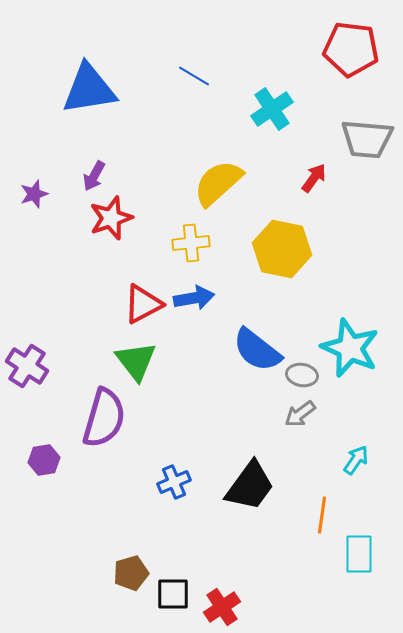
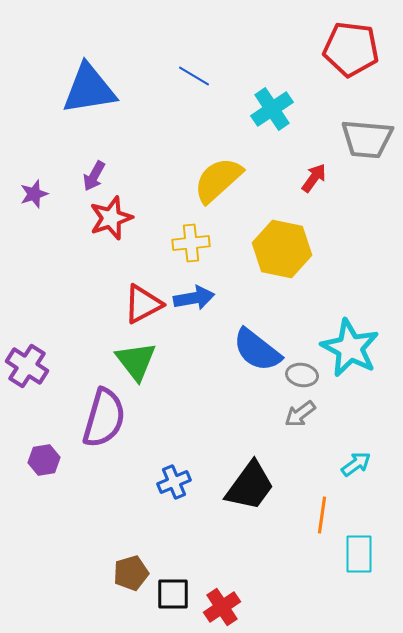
yellow semicircle: moved 3 px up
cyan star: rotated 4 degrees clockwise
cyan arrow: moved 4 px down; rotated 20 degrees clockwise
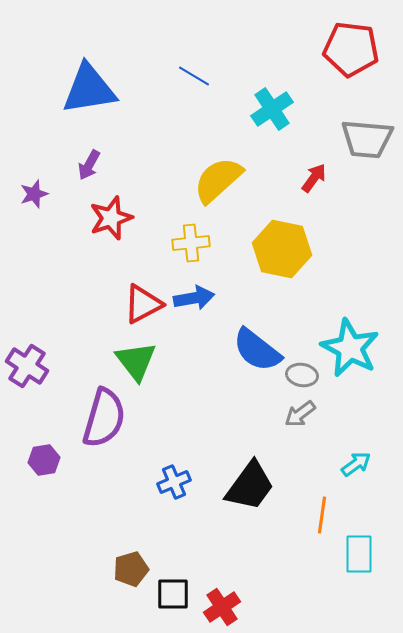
purple arrow: moved 5 px left, 11 px up
brown pentagon: moved 4 px up
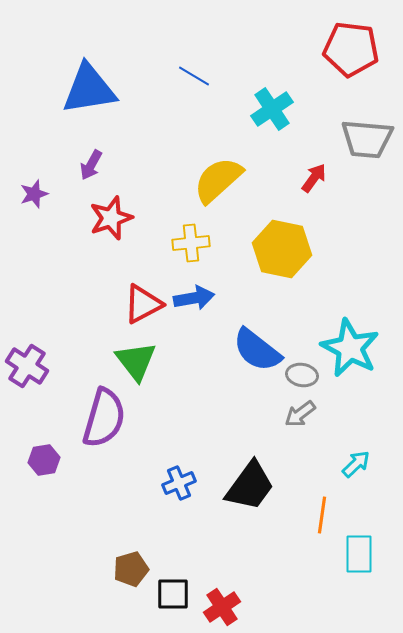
purple arrow: moved 2 px right
cyan arrow: rotated 8 degrees counterclockwise
blue cross: moved 5 px right, 1 px down
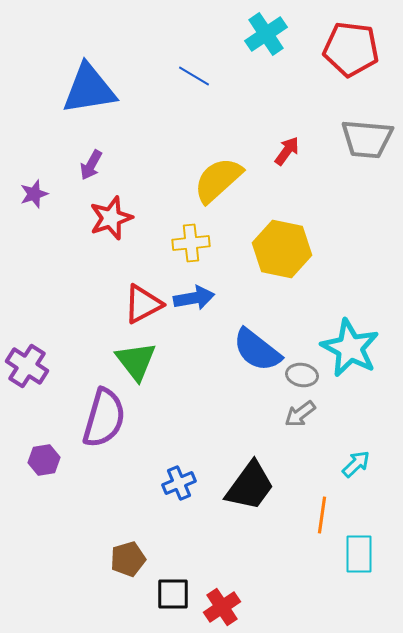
cyan cross: moved 6 px left, 75 px up
red arrow: moved 27 px left, 27 px up
brown pentagon: moved 3 px left, 10 px up
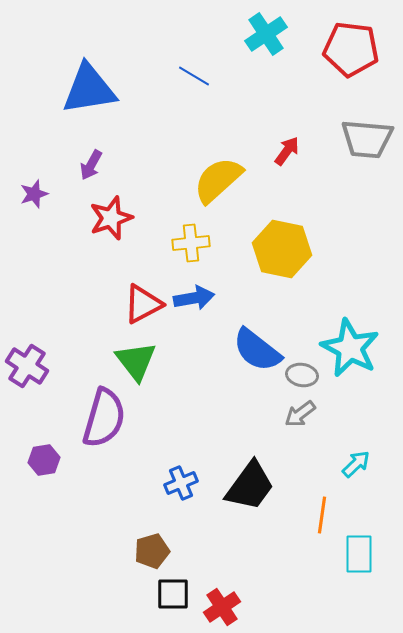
blue cross: moved 2 px right
brown pentagon: moved 24 px right, 8 px up
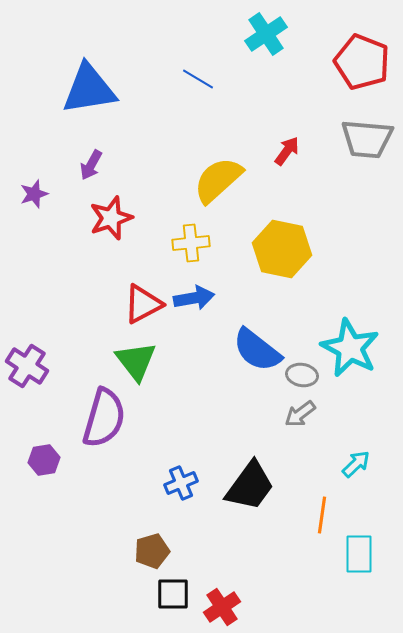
red pentagon: moved 11 px right, 13 px down; rotated 14 degrees clockwise
blue line: moved 4 px right, 3 px down
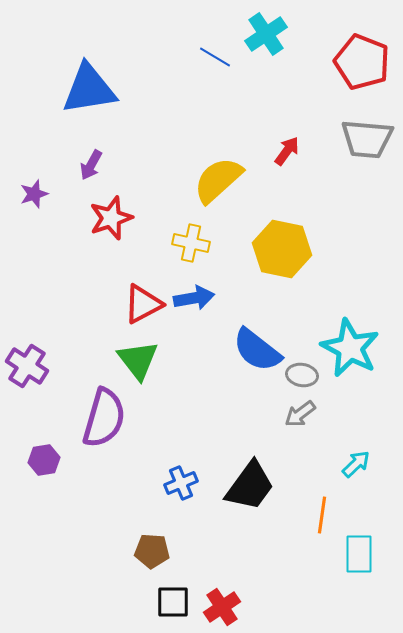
blue line: moved 17 px right, 22 px up
yellow cross: rotated 18 degrees clockwise
green triangle: moved 2 px right, 1 px up
brown pentagon: rotated 20 degrees clockwise
black square: moved 8 px down
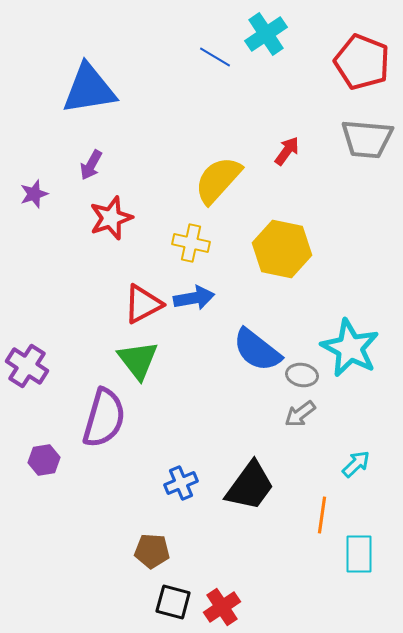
yellow semicircle: rotated 6 degrees counterclockwise
black square: rotated 15 degrees clockwise
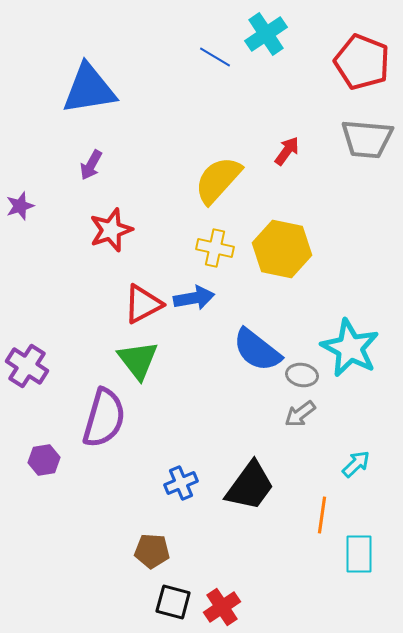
purple star: moved 14 px left, 12 px down
red star: moved 12 px down
yellow cross: moved 24 px right, 5 px down
